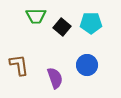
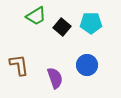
green trapezoid: rotated 30 degrees counterclockwise
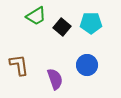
purple semicircle: moved 1 px down
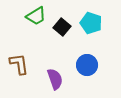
cyan pentagon: rotated 20 degrees clockwise
brown L-shape: moved 1 px up
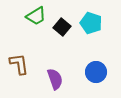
blue circle: moved 9 px right, 7 px down
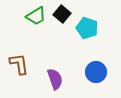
cyan pentagon: moved 4 px left, 5 px down
black square: moved 13 px up
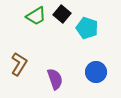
brown L-shape: rotated 40 degrees clockwise
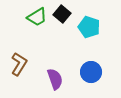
green trapezoid: moved 1 px right, 1 px down
cyan pentagon: moved 2 px right, 1 px up
blue circle: moved 5 px left
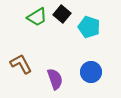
brown L-shape: moved 2 px right; rotated 60 degrees counterclockwise
